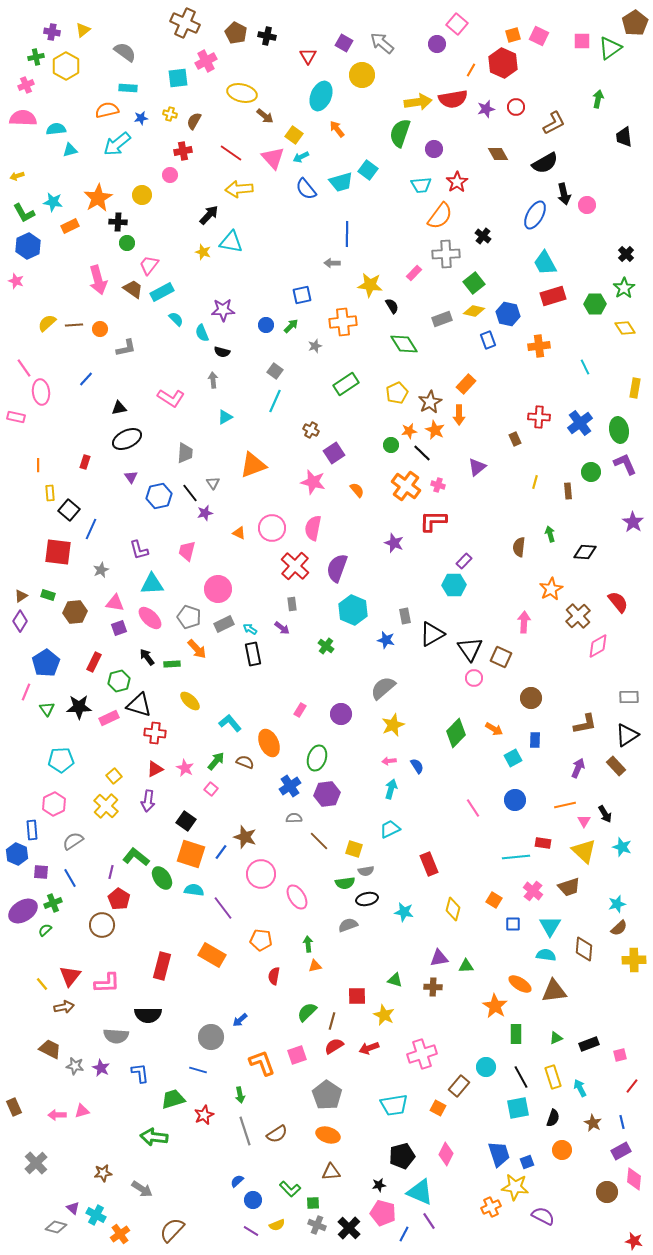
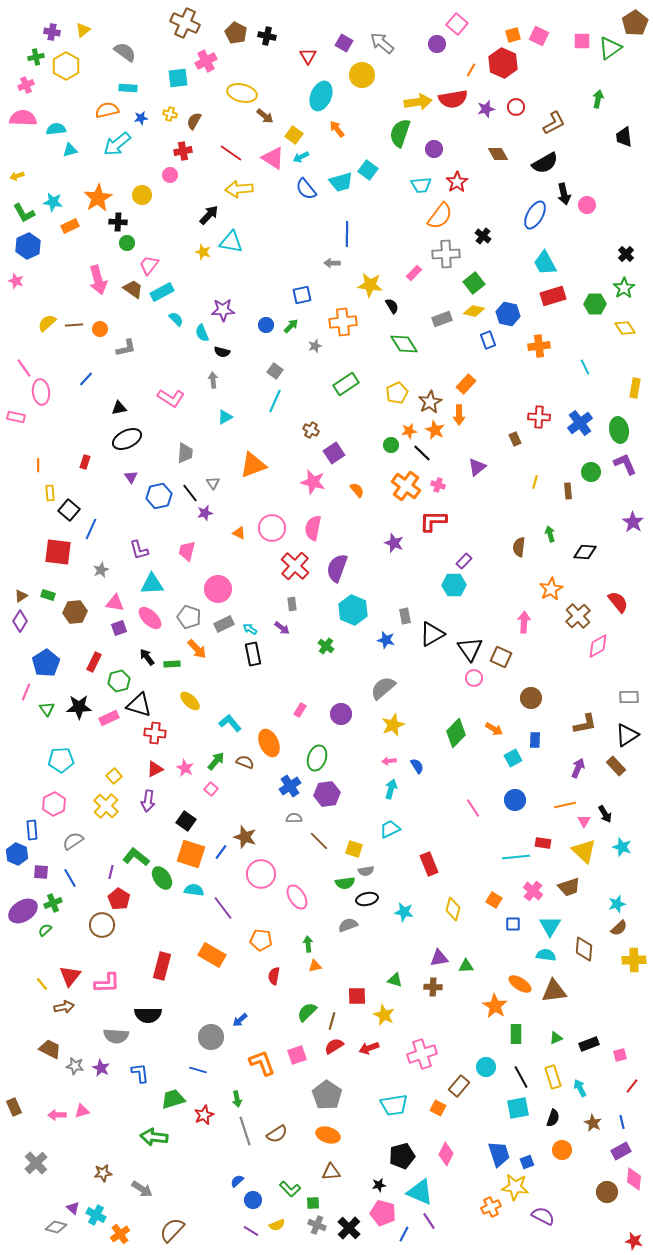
pink triangle at (273, 158): rotated 15 degrees counterclockwise
green arrow at (240, 1095): moved 3 px left, 4 px down
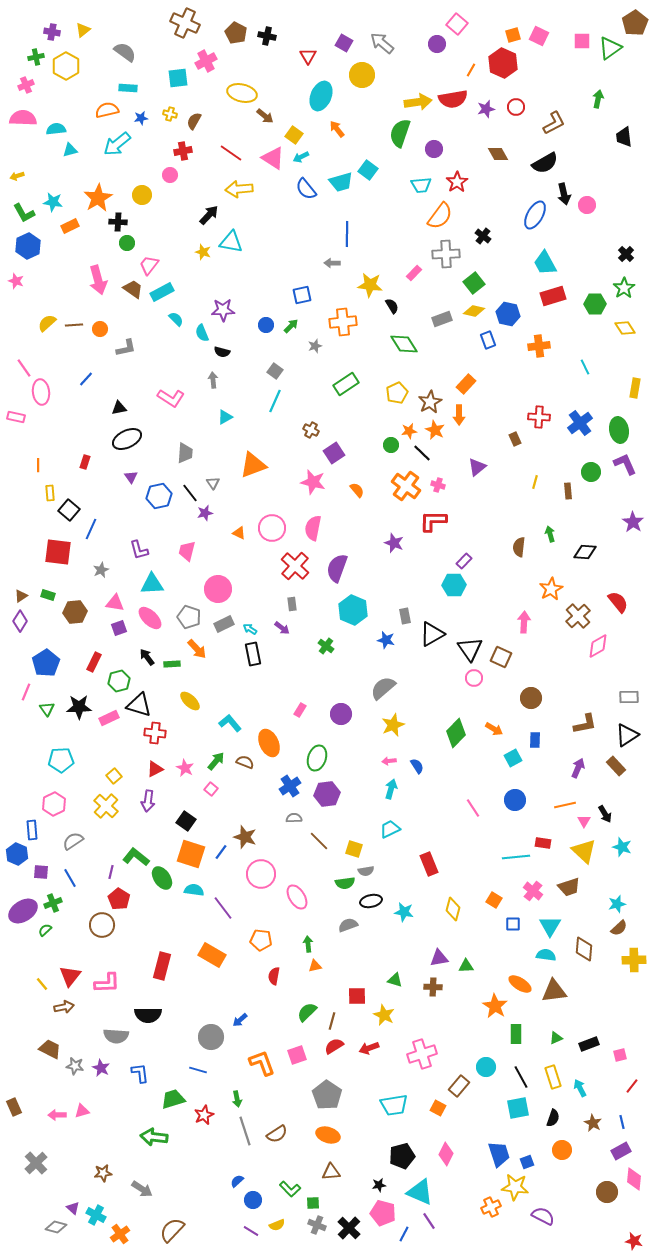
black ellipse at (367, 899): moved 4 px right, 2 px down
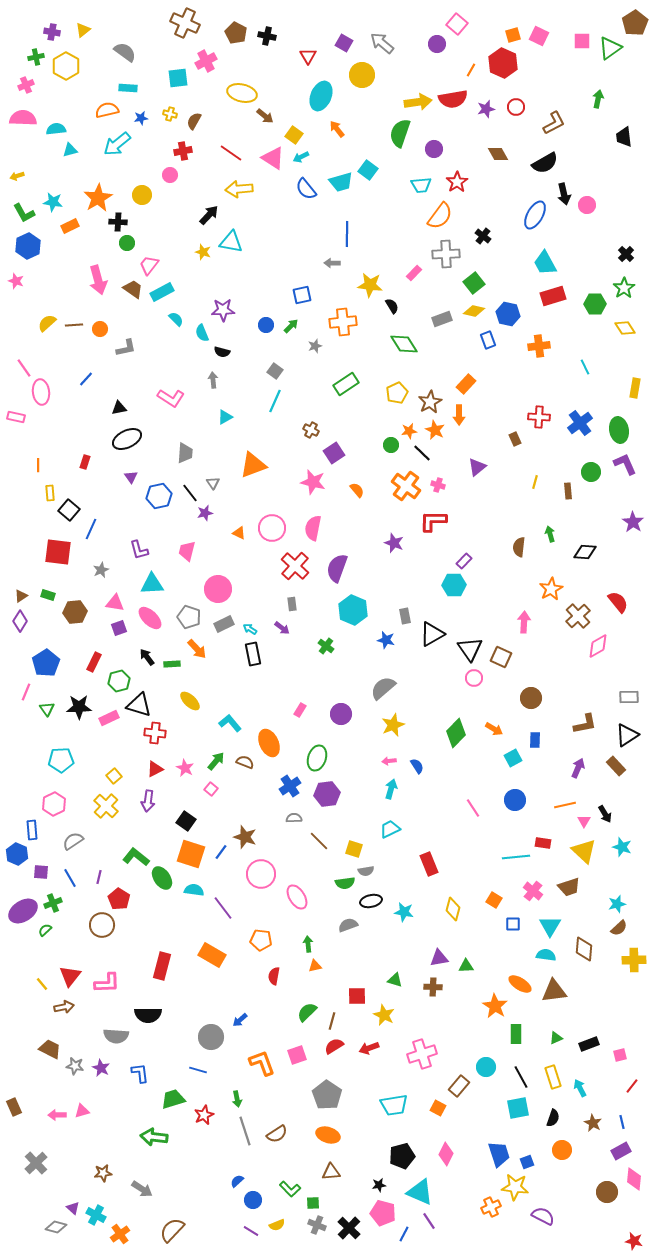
purple line at (111, 872): moved 12 px left, 5 px down
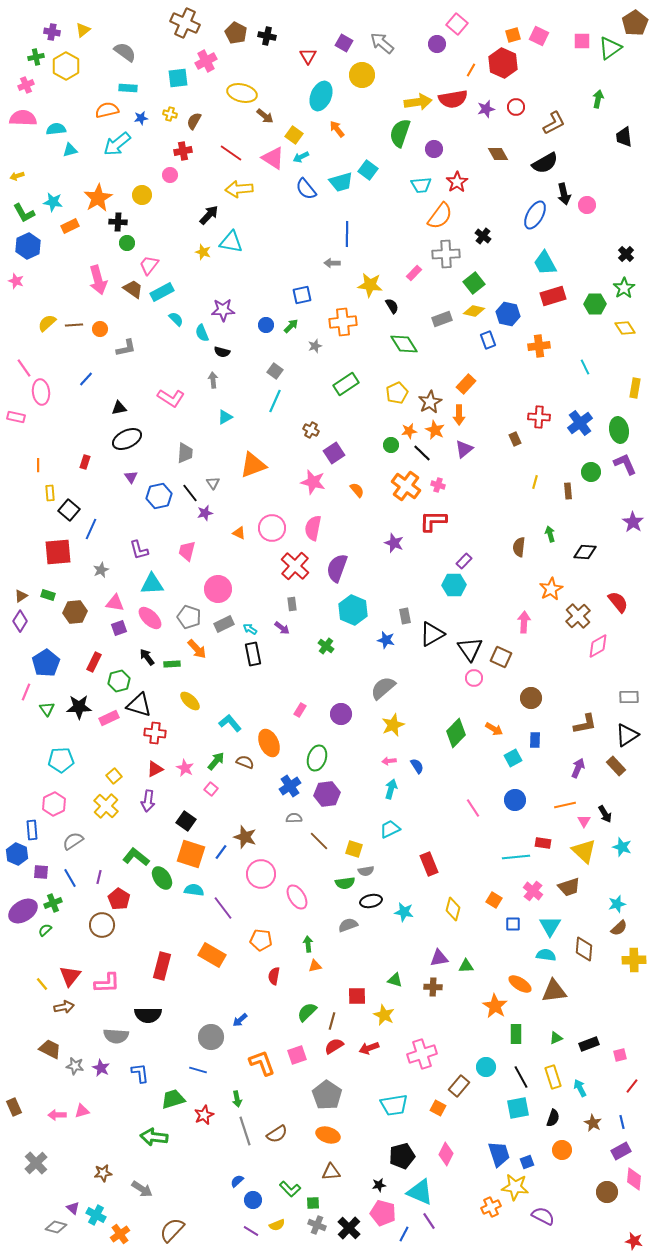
purple triangle at (477, 467): moved 13 px left, 18 px up
red square at (58, 552): rotated 12 degrees counterclockwise
